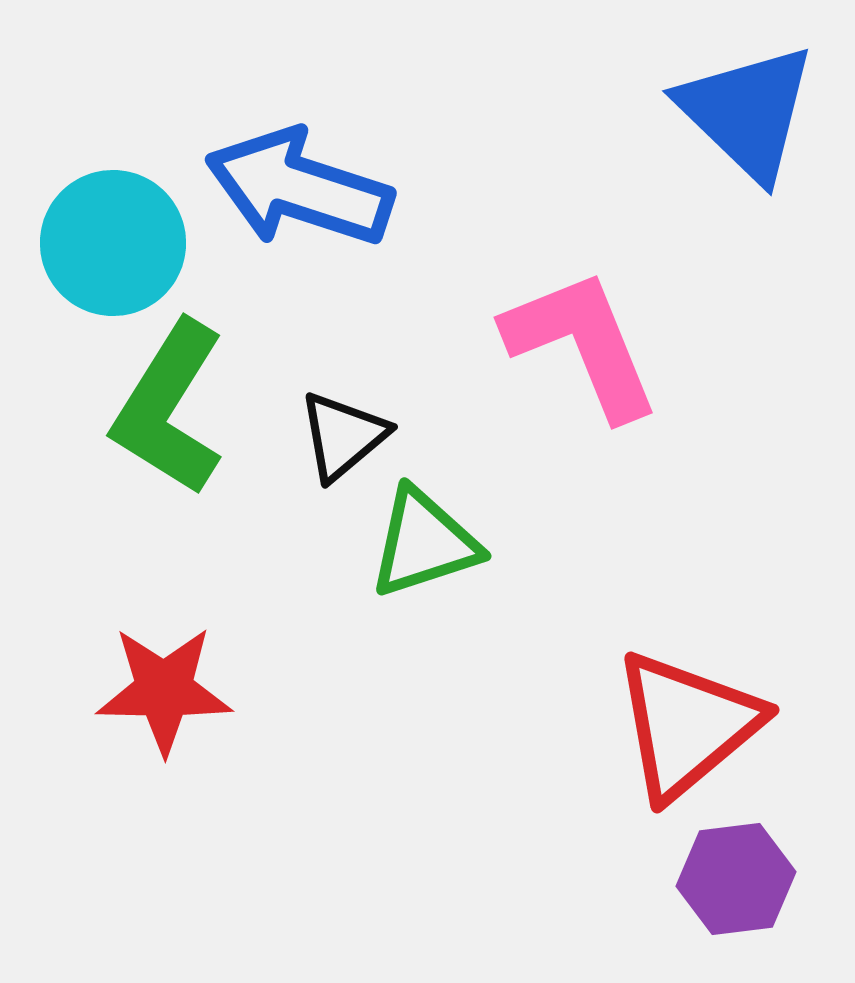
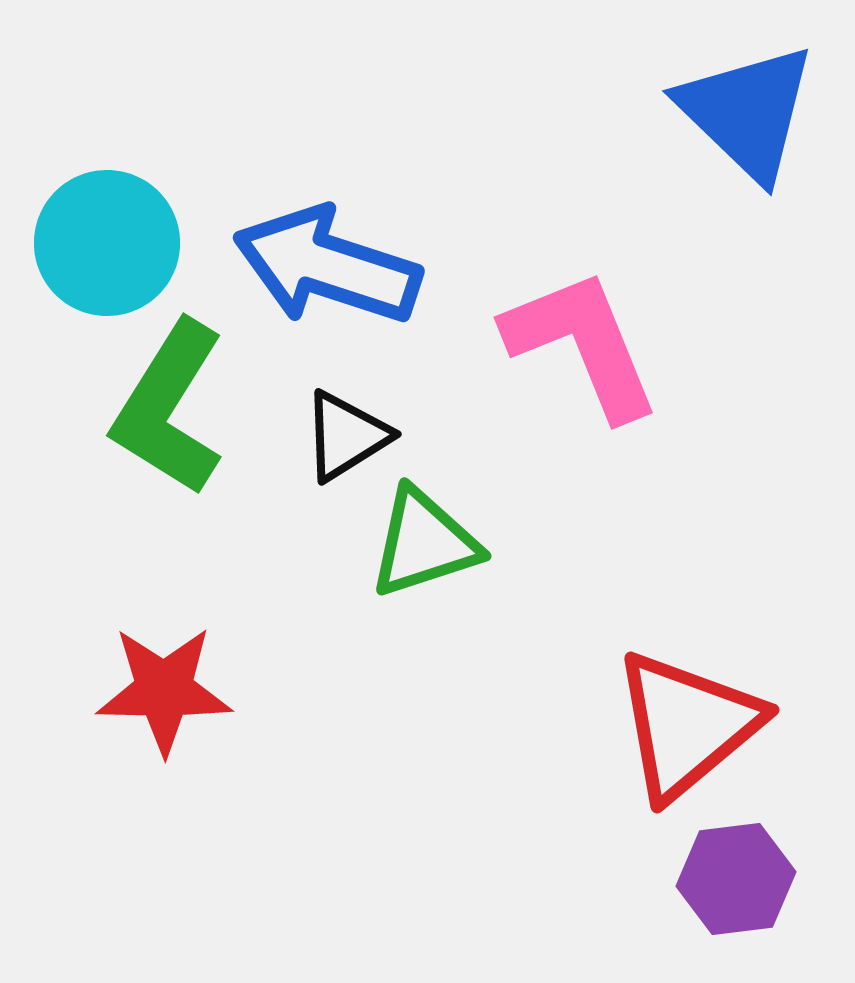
blue arrow: moved 28 px right, 78 px down
cyan circle: moved 6 px left
black triangle: moved 3 px right; rotated 8 degrees clockwise
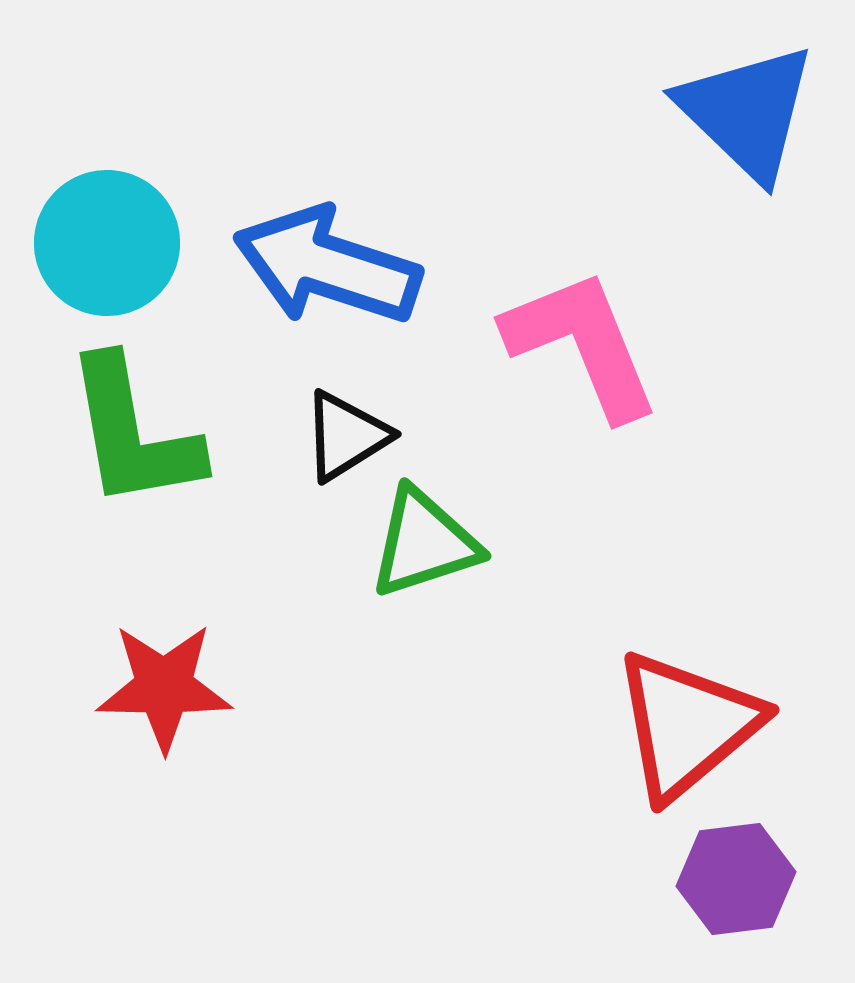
green L-shape: moved 36 px left, 25 px down; rotated 42 degrees counterclockwise
red star: moved 3 px up
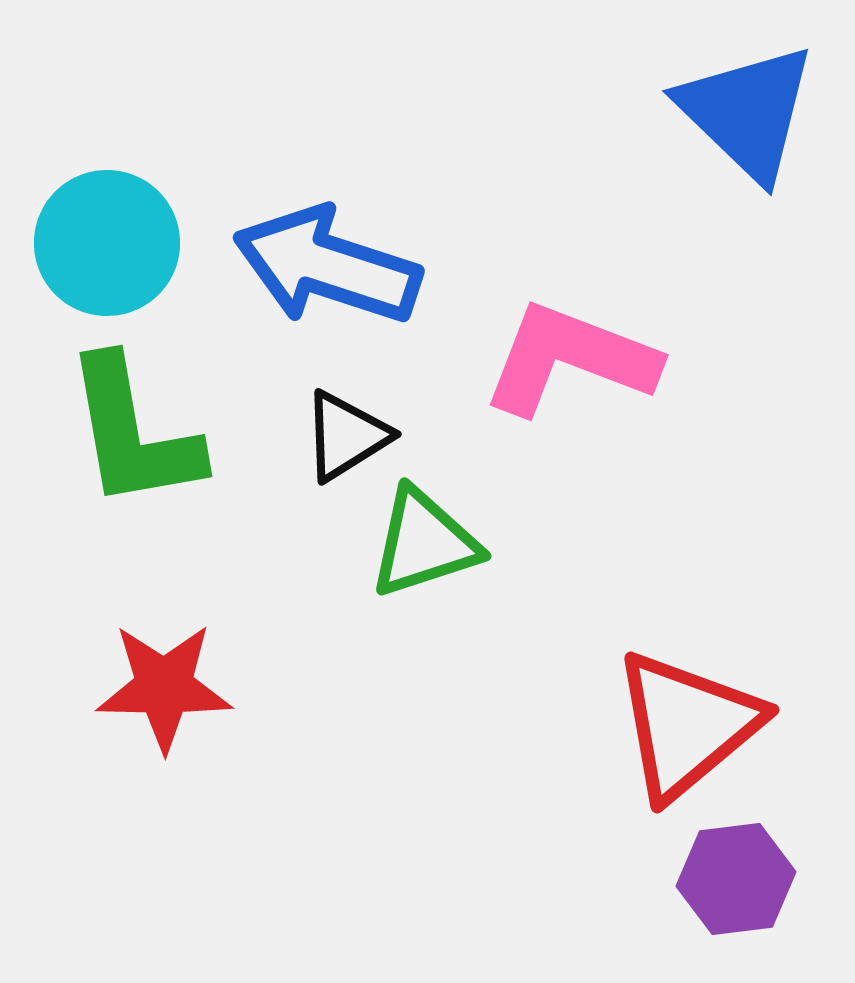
pink L-shape: moved 12 px left, 15 px down; rotated 47 degrees counterclockwise
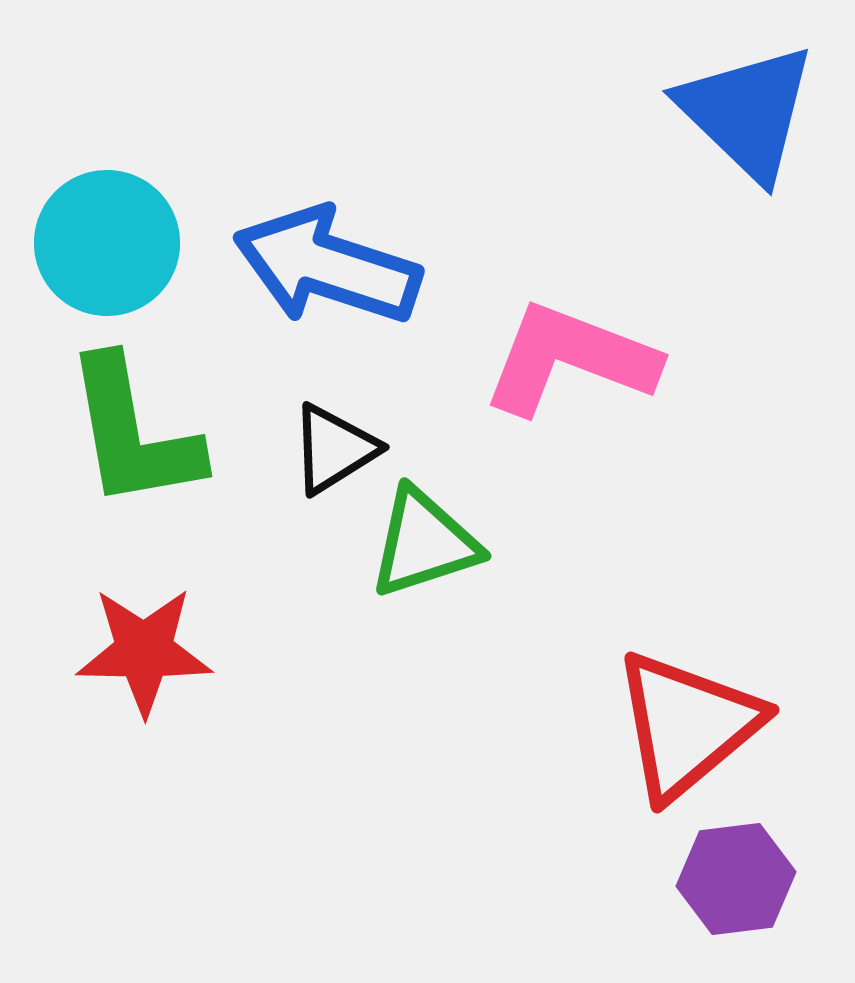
black triangle: moved 12 px left, 13 px down
red star: moved 20 px left, 36 px up
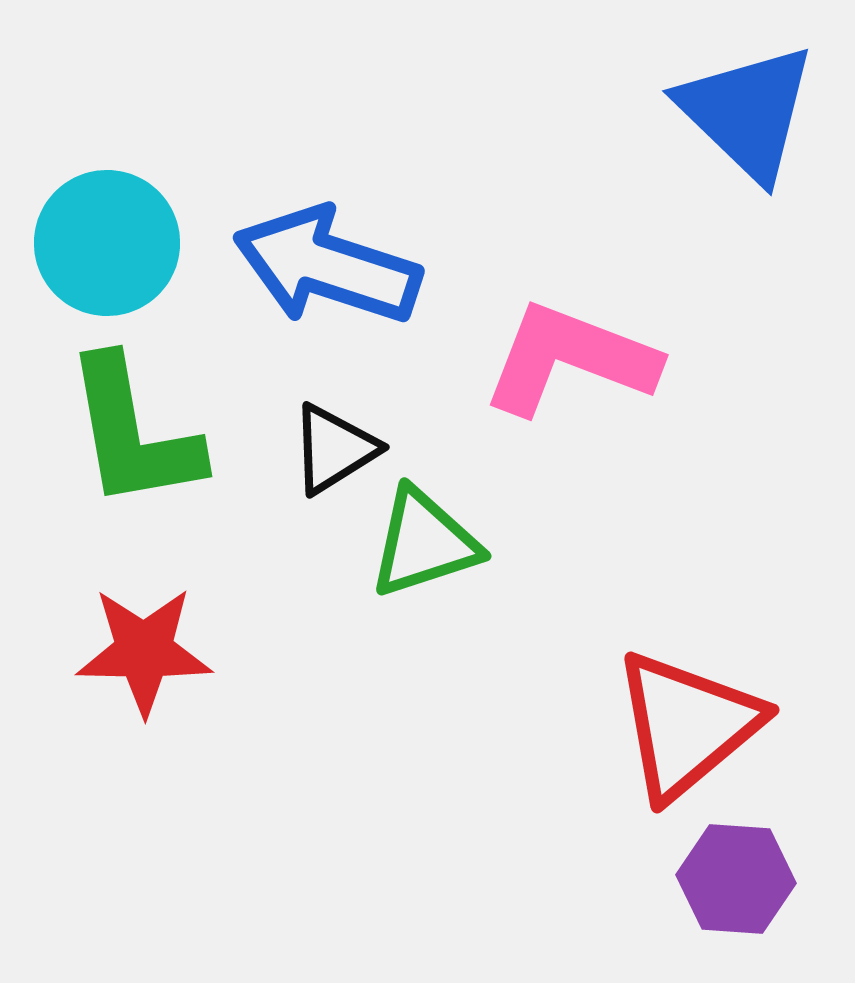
purple hexagon: rotated 11 degrees clockwise
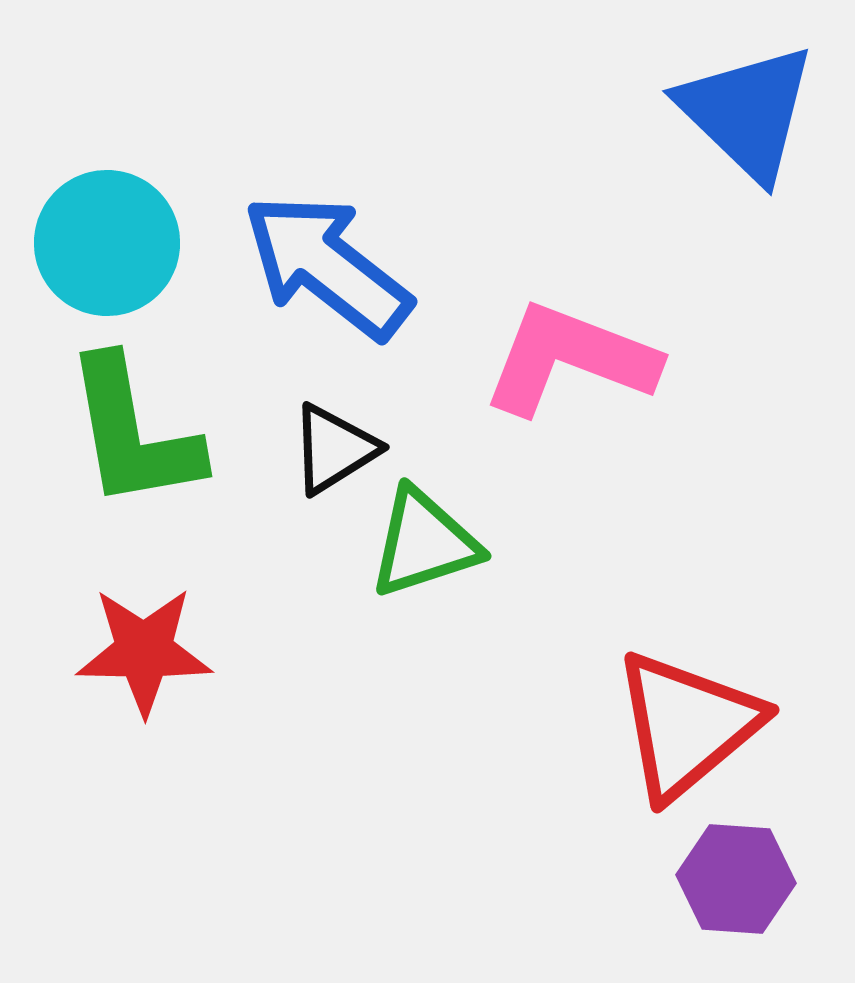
blue arrow: rotated 20 degrees clockwise
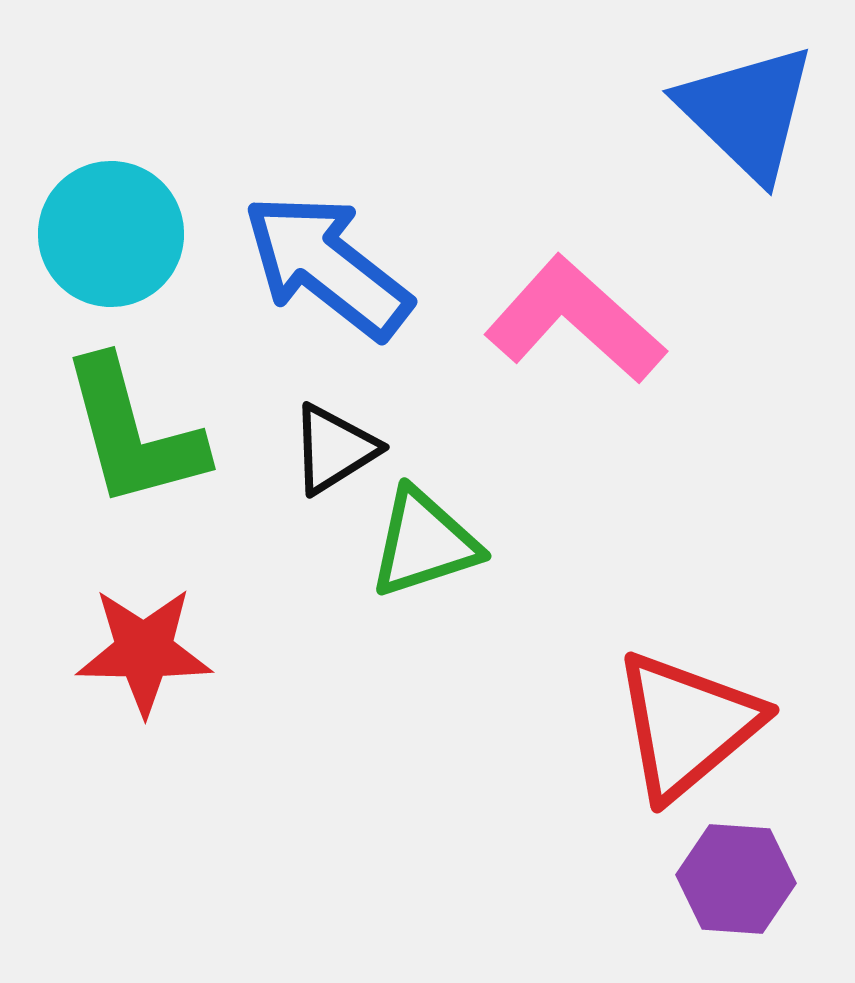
cyan circle: moved 4 px right, 9 px up
pink L-shape: moved 5 px right, 39 px up; rotated 21 degrees clockwise
green L-shape: rotated 5 degrees counterclockwise
